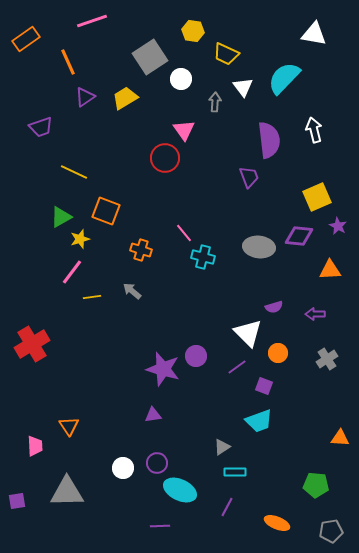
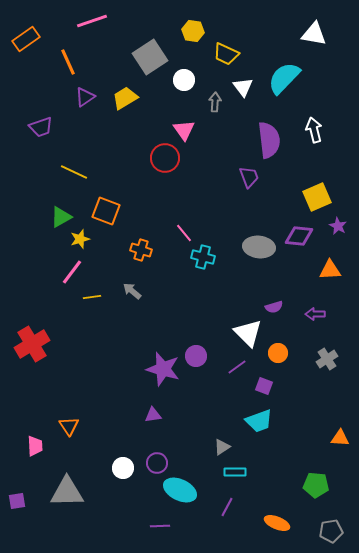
white circle at (181, 79): moved 3 px right, 1 px down
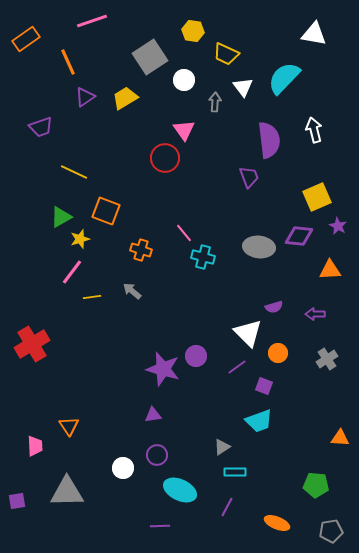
purple circle at (157, 463): moved 8 px up
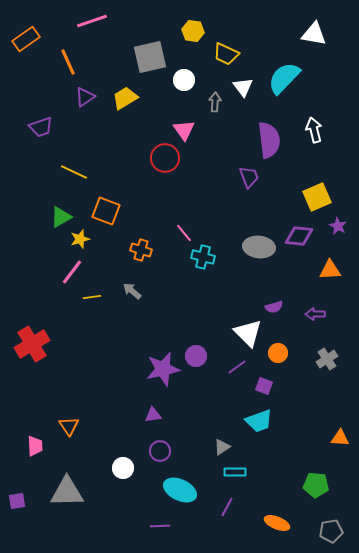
gray square at (150, 57): rotated 20 degrees clockwise
purple star at (163, 369): rotated 28 degrees counterclockwise
purple circle at (157, 455): moved 3 px right, 4 px up
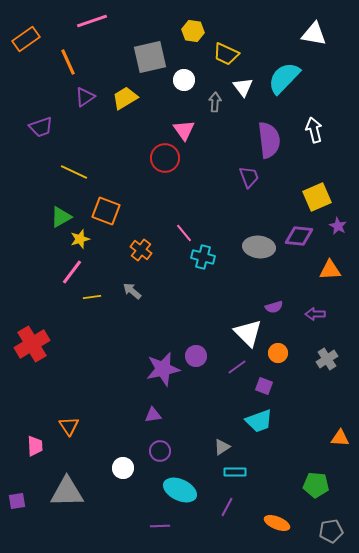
orange cross at (141, 250): rotated 20 degrees clockwise
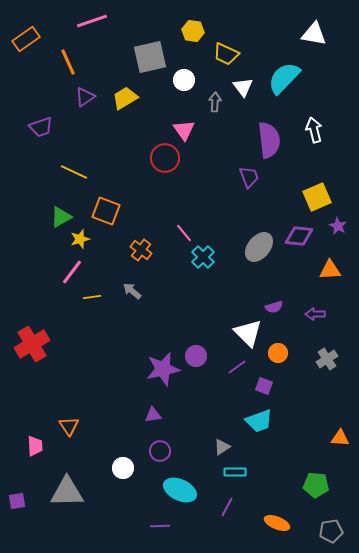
gray ellipse at (259, 247): rotated 56 degrees counterclockwise
cyan cross at (203, 257): rotated 30 degrees clockwise
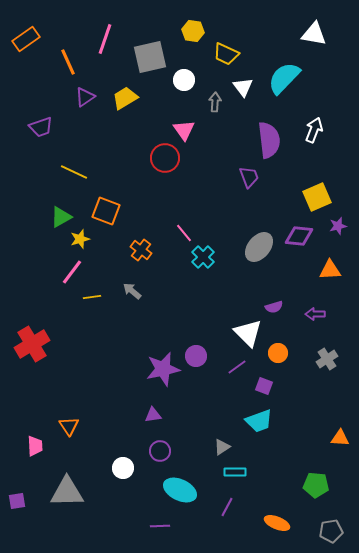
pink line at (92, 21): moved 13 px right, 18 px down; rotated 52 degrees counterclockwise
white arrow at (314, 130): rotated 35 degrees clockwise
purple star at (338, 226): rotated 30 degrees clockwise
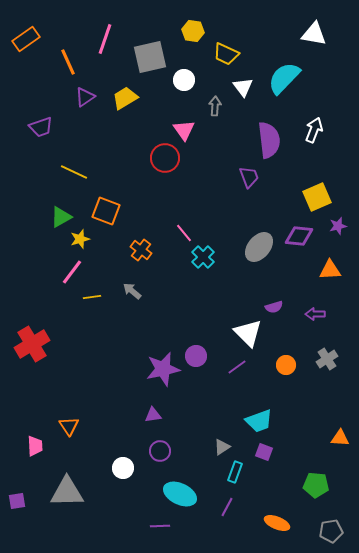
gray arrow at (215, 102): moved 4 px down
orange circle at (278, 353): moved 8 px right, 12 px down
purple square at (264, 386): moved 66 px down
cyan rectangle at (235, 472): rotated 70 degrees counterclockwise
cyan ellipse at (180, 490): moved 4 px down
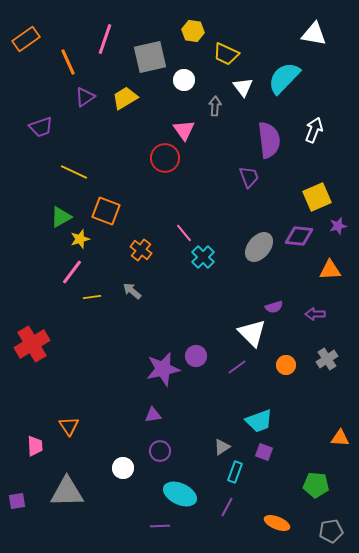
white triangle at (248, 333): moved 4 px right
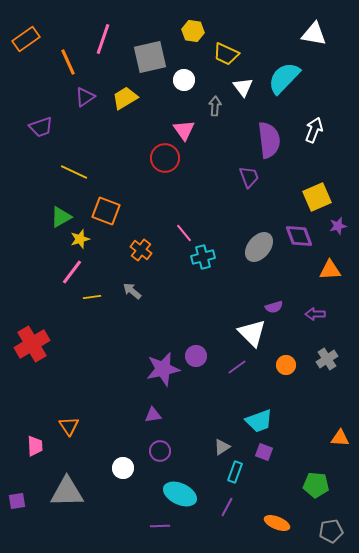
pink line at (105, 39): moved 2 px left
purple diamond at (299, 236): rotated 64 degrees clockwise
cyan cross at (203, 257): rotated 30 degrees clockwise
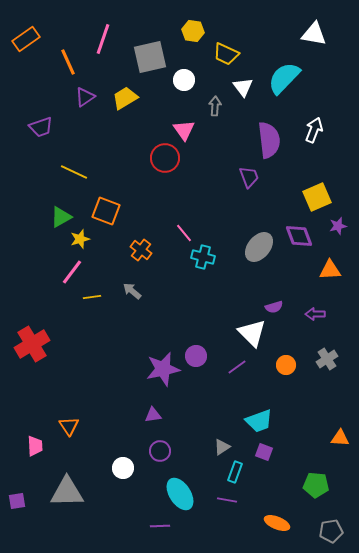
cyan cross at (203, 257): rotated 30 degrees clockwise
cyan ellipse at (180, 494): rotated 32 degrees clockwise
purple line at (227, 507): moved 7 px up; rotated 72 degrees clockwise
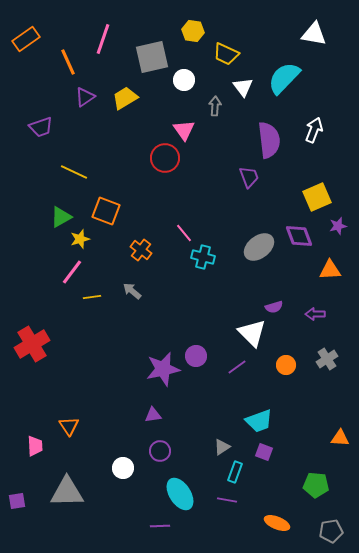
gray square at (150, 57): moved 2 px right
gray ellipse at (259, 247): rotated 12 degrees clockwise
